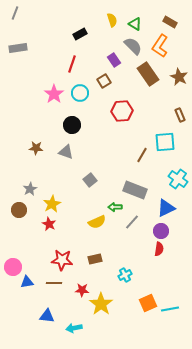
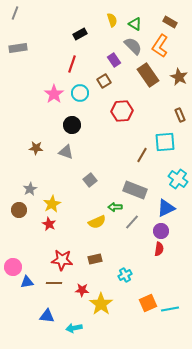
brown rectangle at (148, 74): moved 1 px down
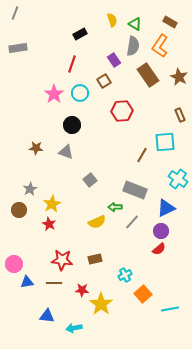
gray semicircle at (133, 46): rotated 54 degrees clockwise
red semicircle at (159, 249): rotated 40 degrees clockwise
pink circle at (13, 267): moved 1 px right, 3 px up
orange square at (148, 303): moved 5 px left, 9 px up; rotated 18 degrees counterclockwise
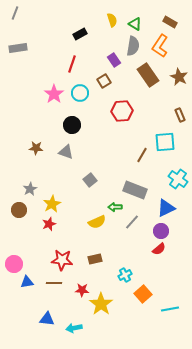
red star at (49, 224): rotated 24 degrees clockwise
blue triangle at (47, 316): moved 3 px down
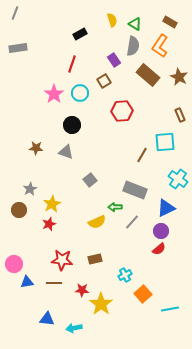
brown rectangle at (148, 75): rotated 15 degrees counterclockwise
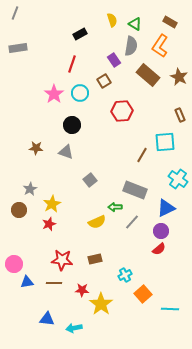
gray semicircle at (133, 46): moved 2 px left
cyan line at (170, 309): rotated 12 degrees clockwise
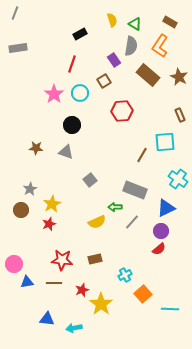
brown circle at (19, 210): moved 2 px right
red star at (82, 290): rotated 24 degrees counterclockwise
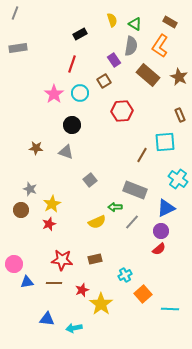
gray star at (30, 189): rotated 24 degrees counterclockwise
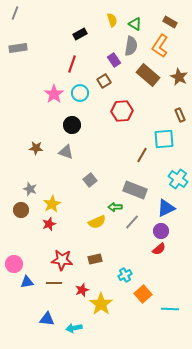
cyan square at (165, 142): moved 1 px left, 3 px up
